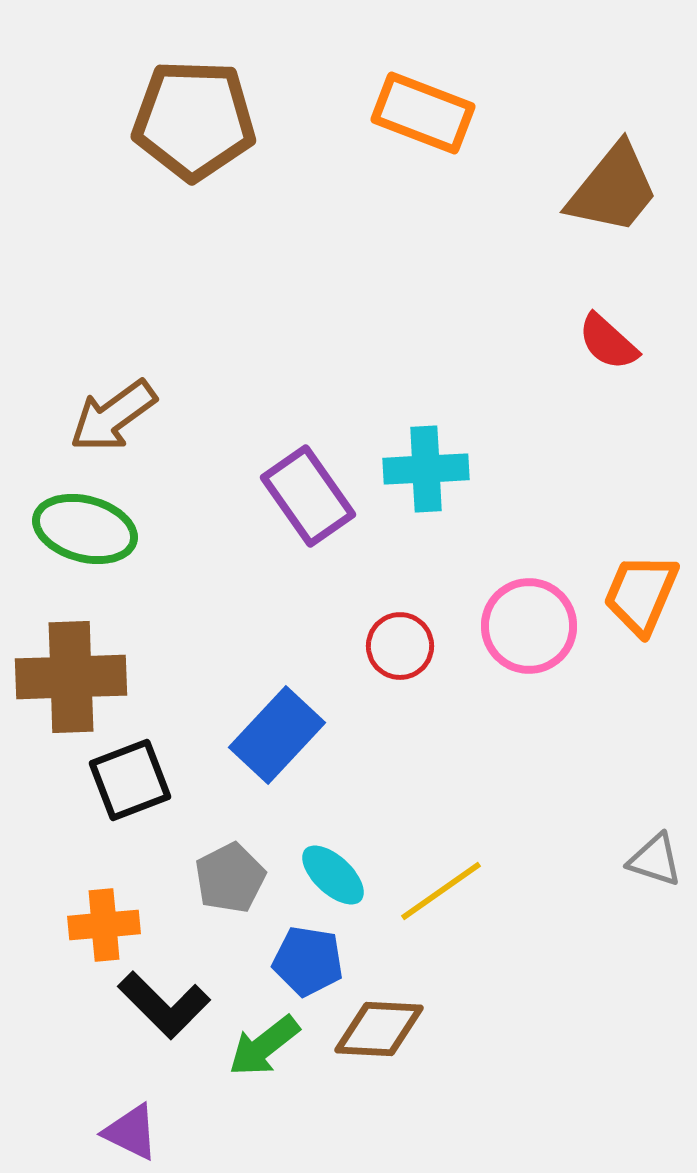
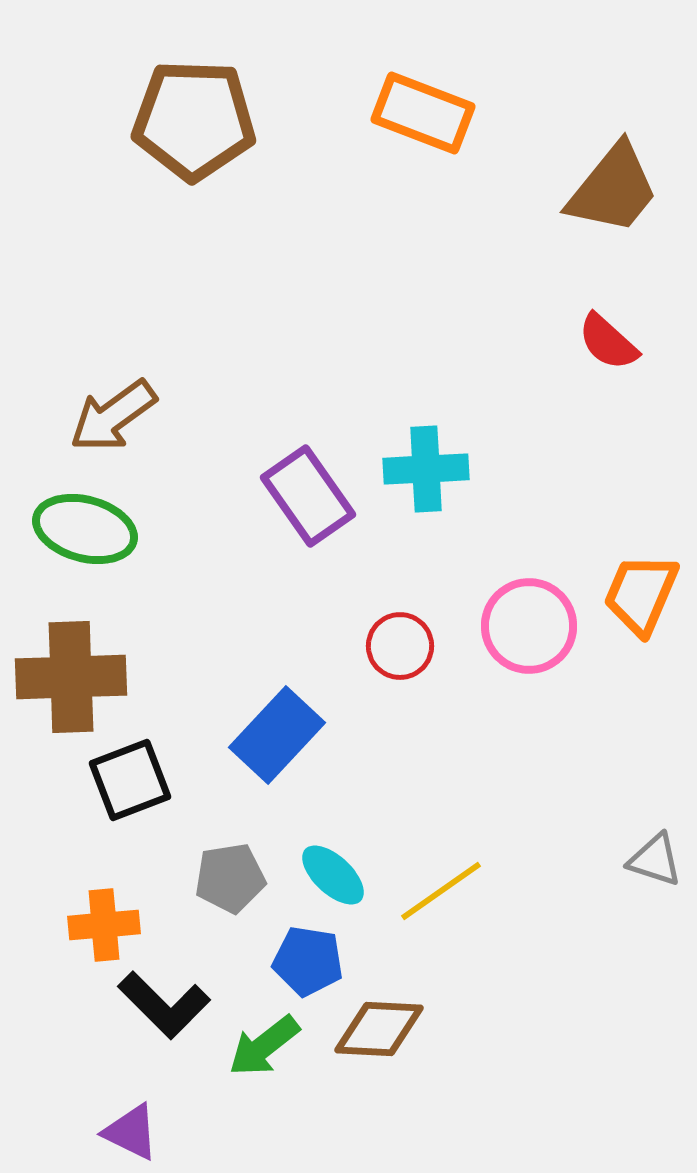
gray pentagon: rotated 18 degrees clockwise
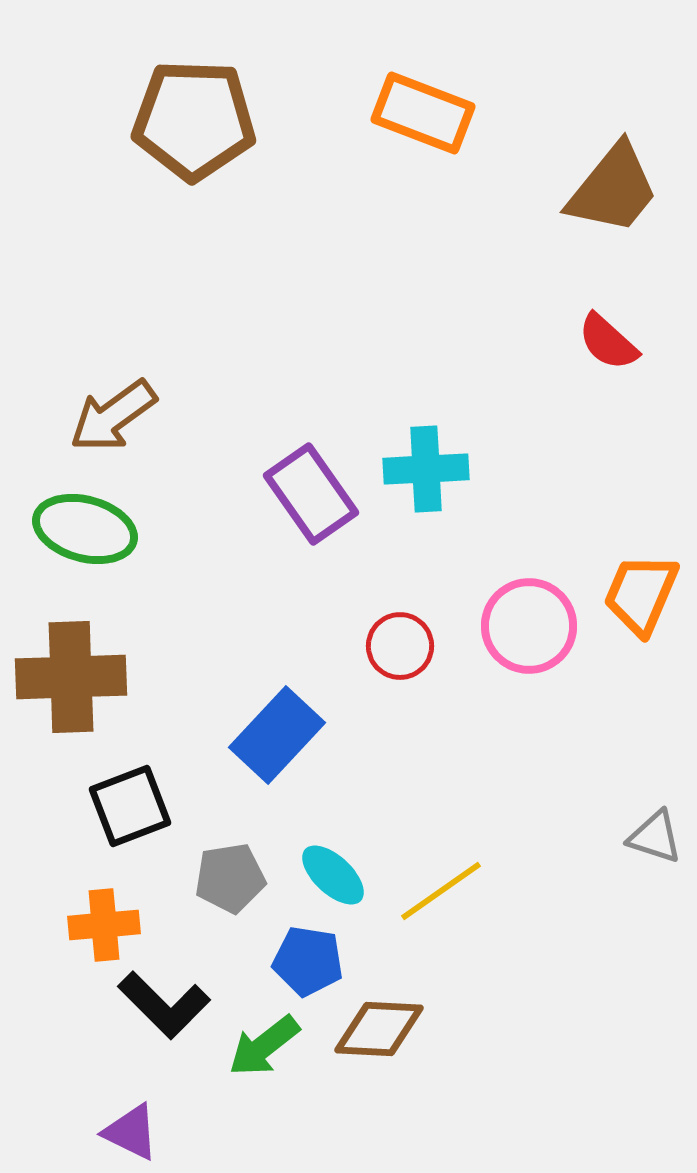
purple rectangle: moved 3 px right, 2 px up
black square: moved 26 px down
gray triangle: moved 23 px up
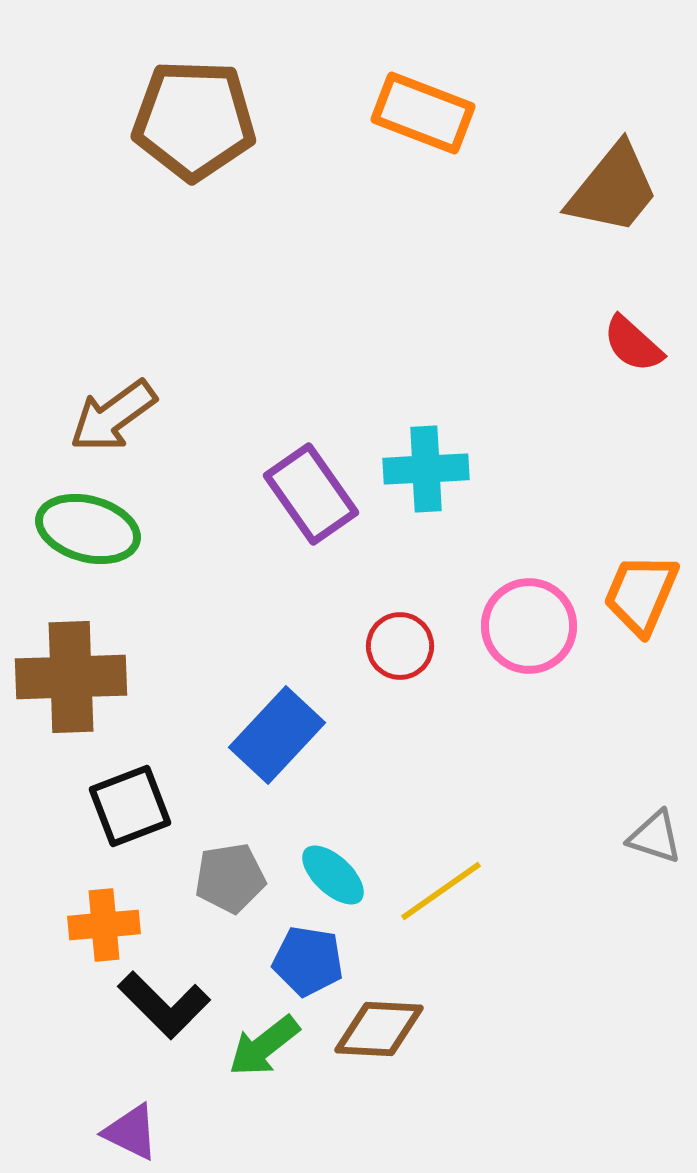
red semicircle: moved 25 px right, 2 px down
green ellipse: moved 3 px right
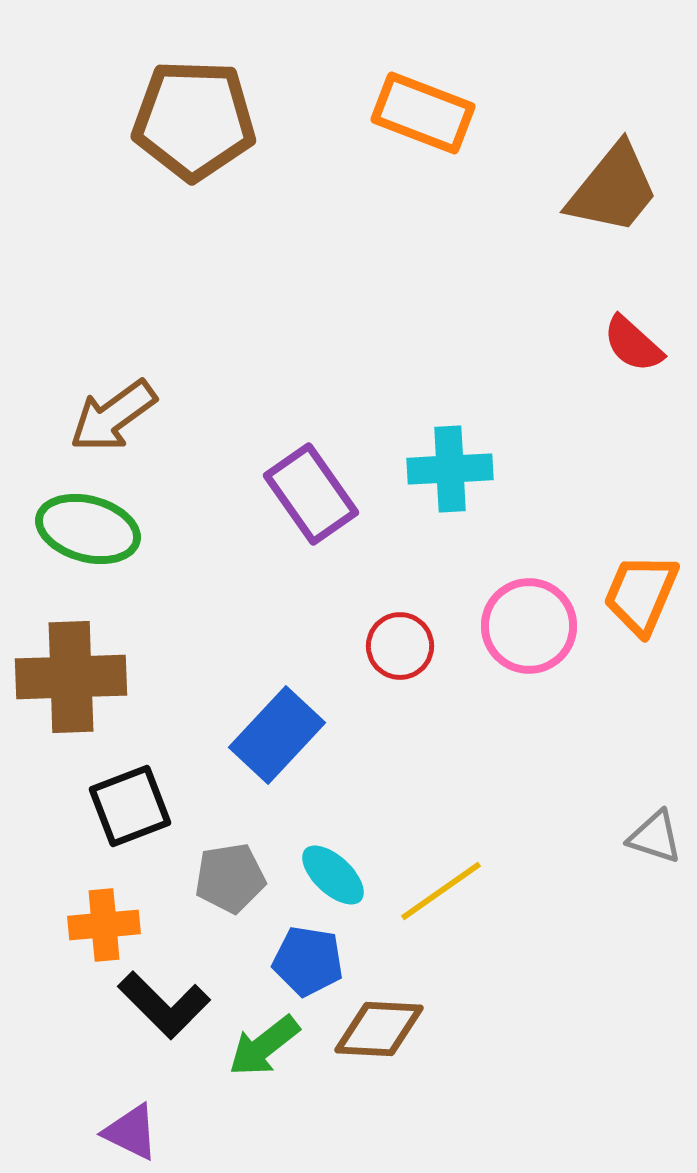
cyan cross: moved 24 px right
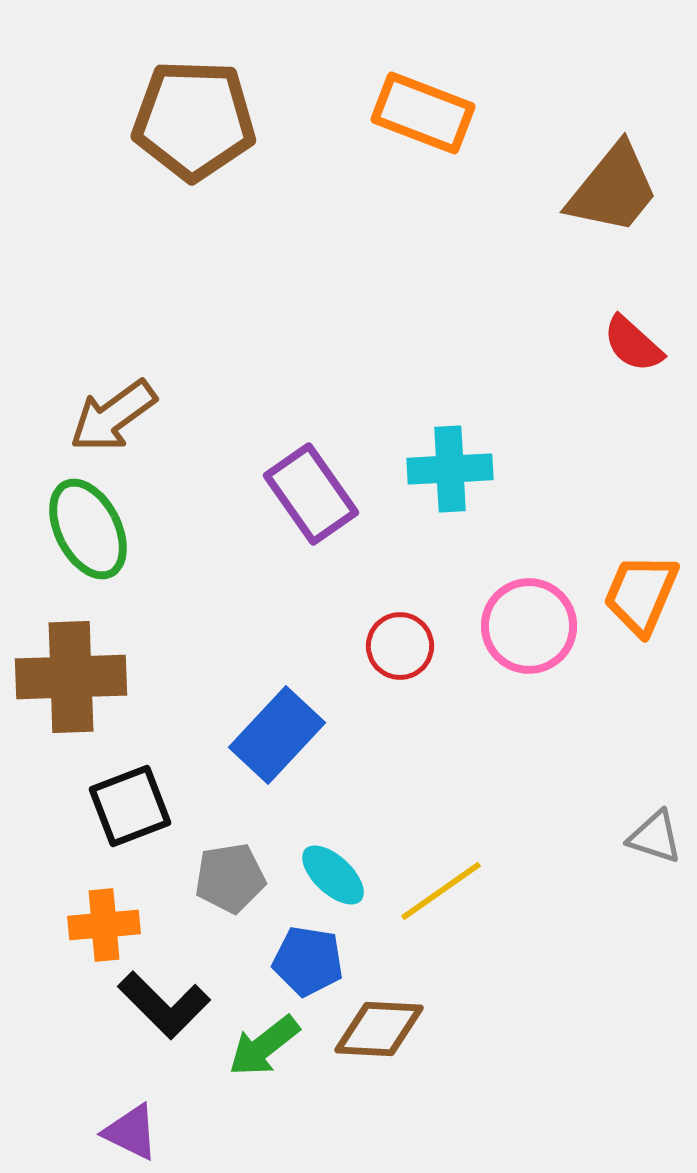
green ellipse: rotated 48 degrees clockwise
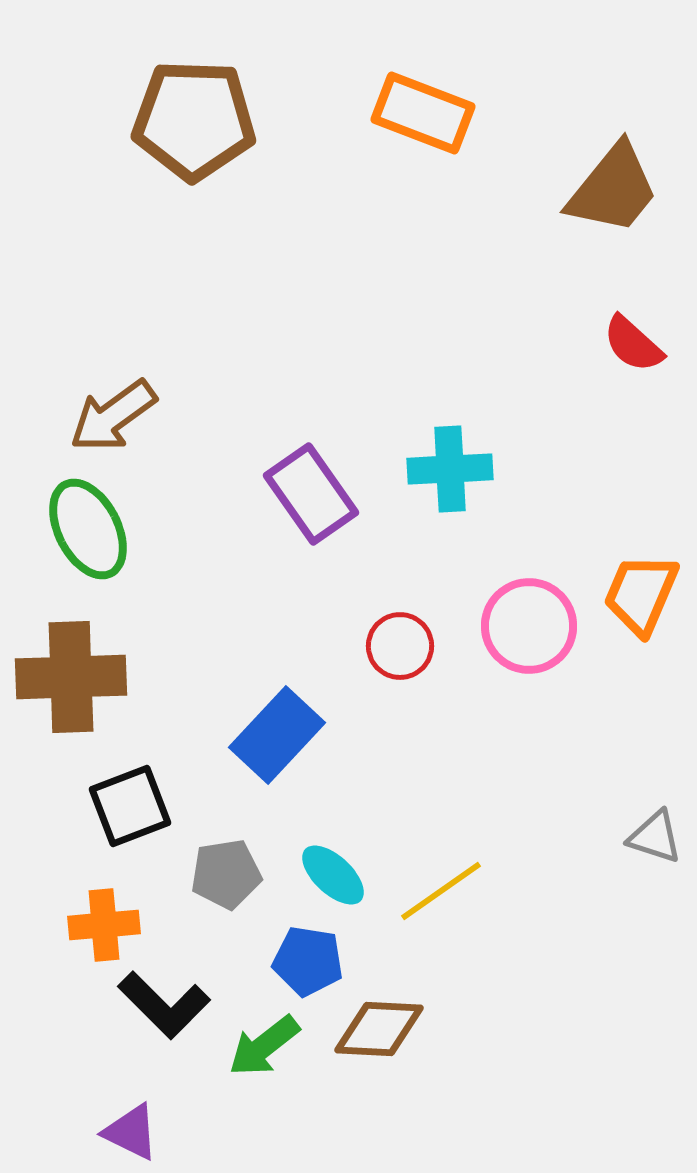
gray pentagon: moved 4 px left, 4 px up
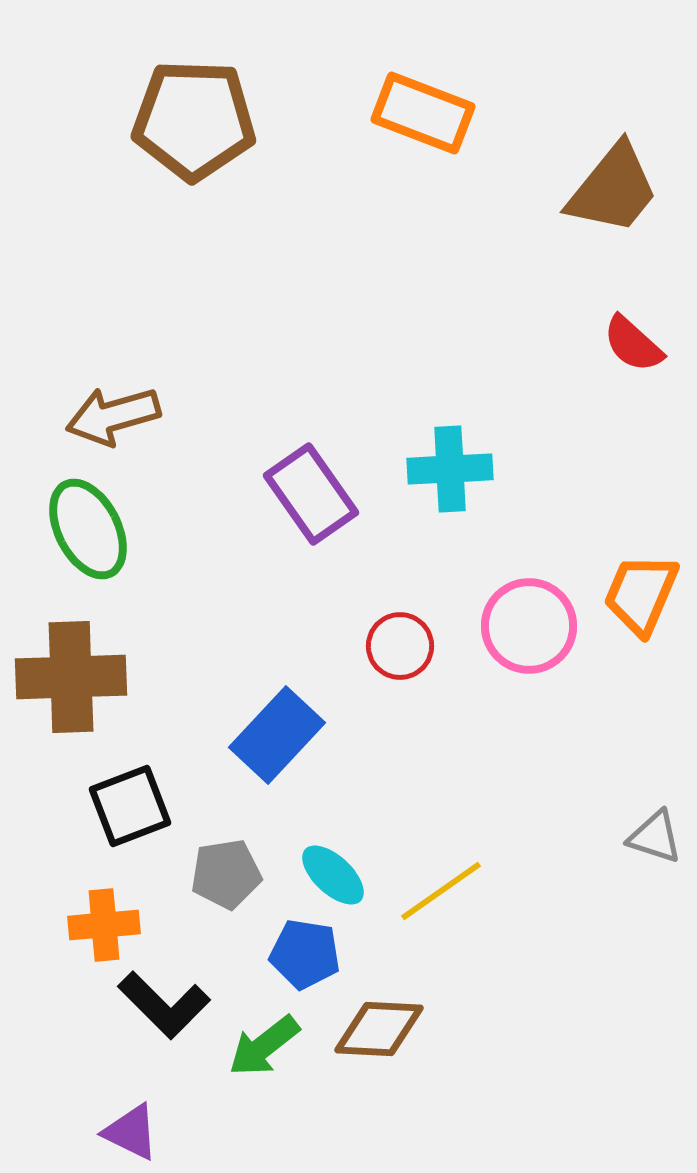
brown arrow: rotated 20 degrees clockwise
blue pentagon: moved 3 px left, 7 px up
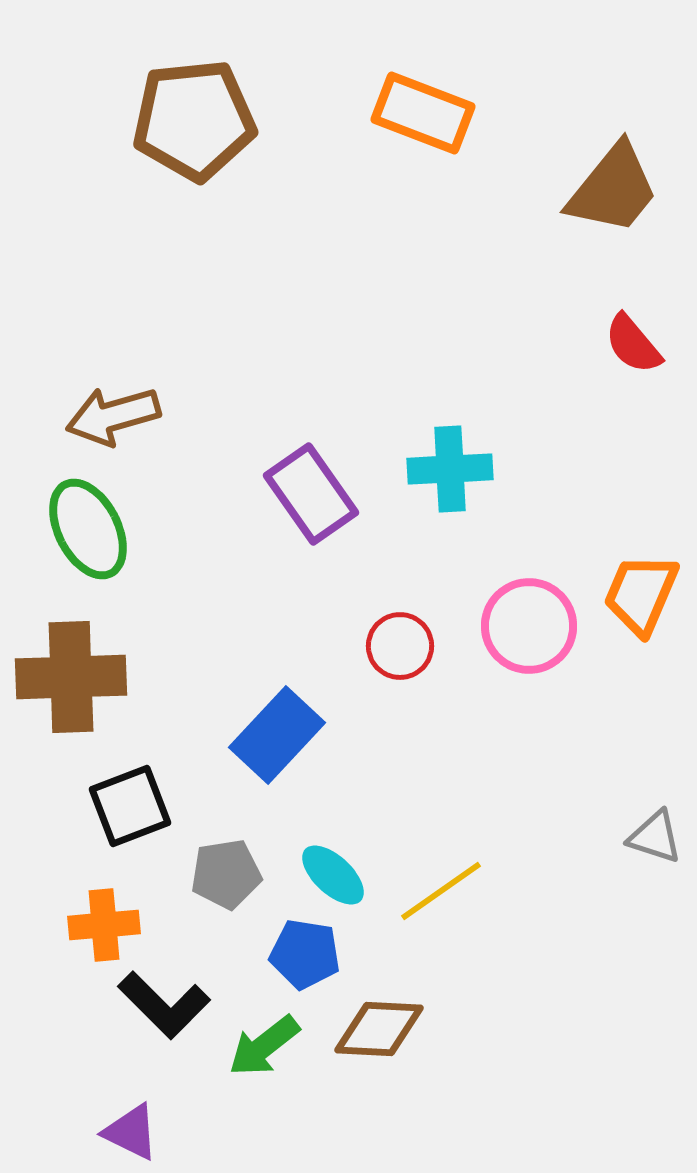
brown pentagon: rotated 8 degrees counterclockwise
red semicircle: rotated 8 degrees clockwise
